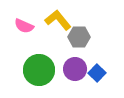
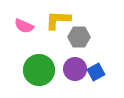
yellow L-shape: rotated 48 degrees counterclockwise
blue square: moved 1 px left, 1 px up; rotated 18 degrees clockwise
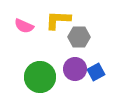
green circle: moved 1 px right, 7 px down
